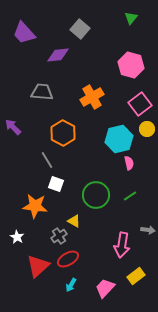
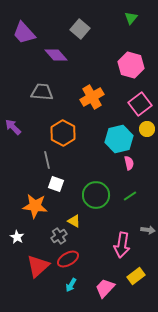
purple diamond: moved 2 px left; rotated 55 degrees clockwise
gray line: rotated 18 degrees clockwise
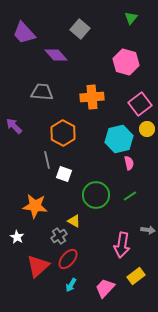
pink hexagon: moved 5 px left, 3 px up
orange cross: rotated 25 degrees clockwise
purple arrow: moved 1 px right, 1 px up
white square: moved 8 px right, 10 px up
red ellipse: rotated 20 degrees counterclockwise
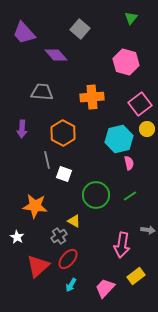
purple arrow: moved 8 px right, 3 px down; rotated 132 degrees counterclockwise
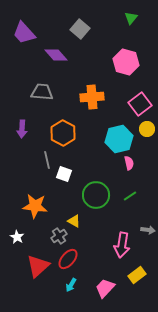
yellow rectangle: moved 1 px right, 1 px up
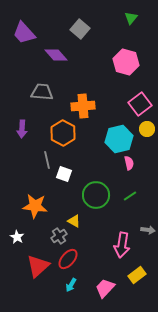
orange cross: moved 9 px left, 9 px down
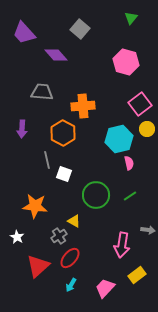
red ellipse: moved 2 px right, 1 px up
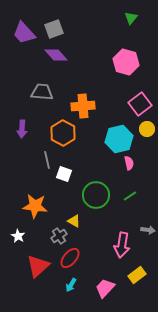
gray square: moved 26 px left; rotated 30 degrees clockwise
white star: moved 1 px right, 1 px up
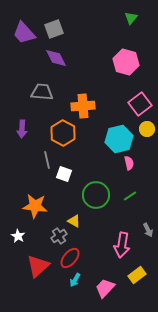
purple diamond: moved 3 px down; rotated 15 degrees clockwise
gray arrow: rotated 56 degrees clockwise
cyan arrow: moved 4 px right, 5 px up
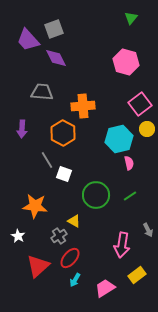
purple trapezoid: moved 4 px right, 7 px down
gray line: rotated 18 degrees counterclockwise
pink trapezoid: rotated 15 degrees clockwise
